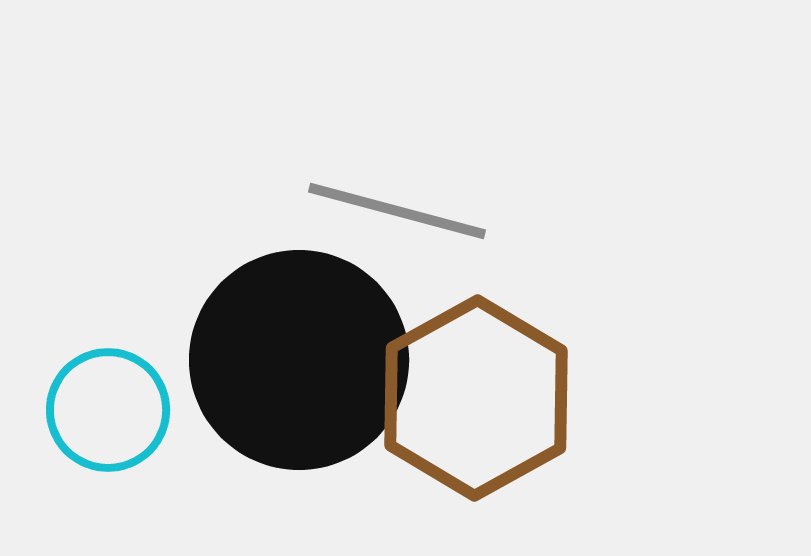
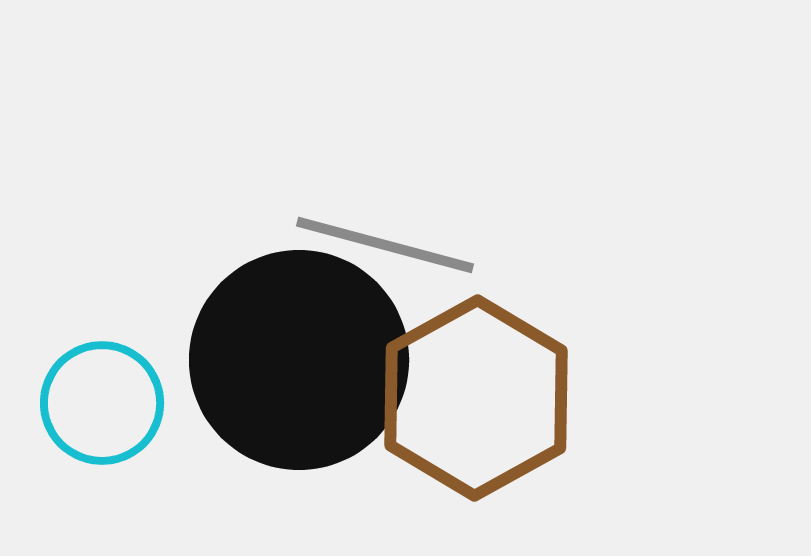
gray line: moved 12 px left, 34 px down
cyan circle: moved 6 px left, 7 px up
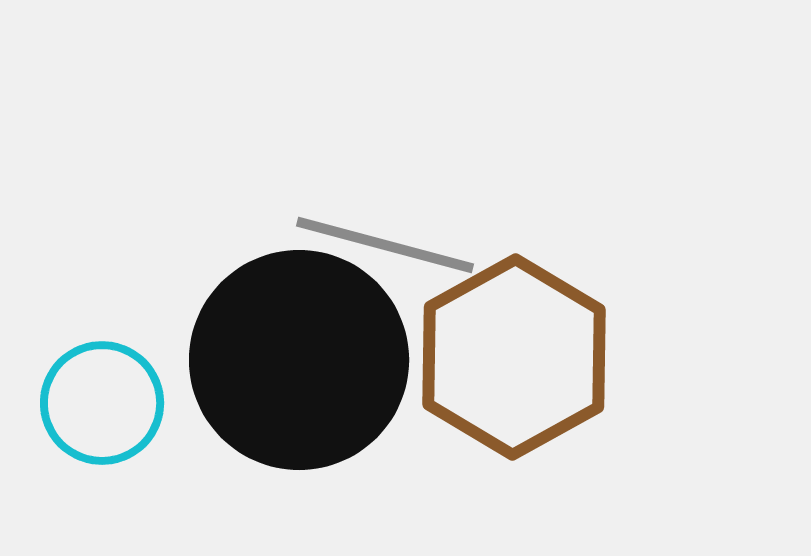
brown hexagon: moved 38 px right, 41 px up
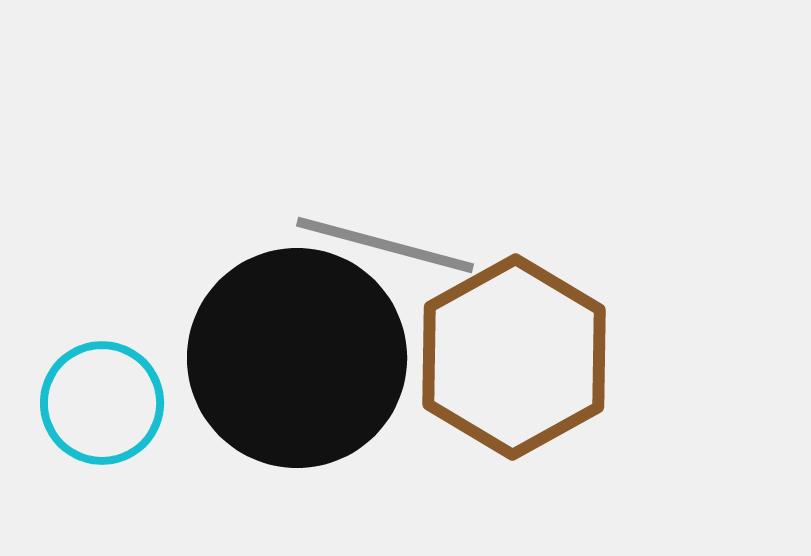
black circle: moved 2 px left, 2 px up
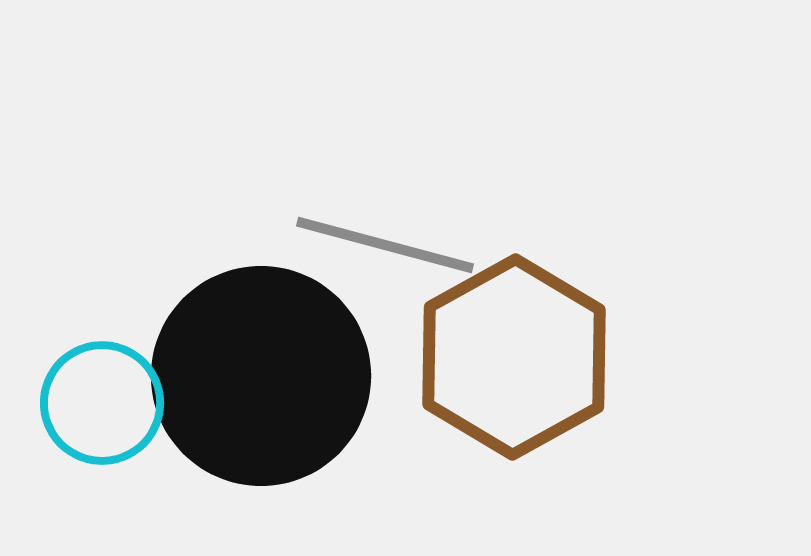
black circle: moved 36 px left, 18 px down
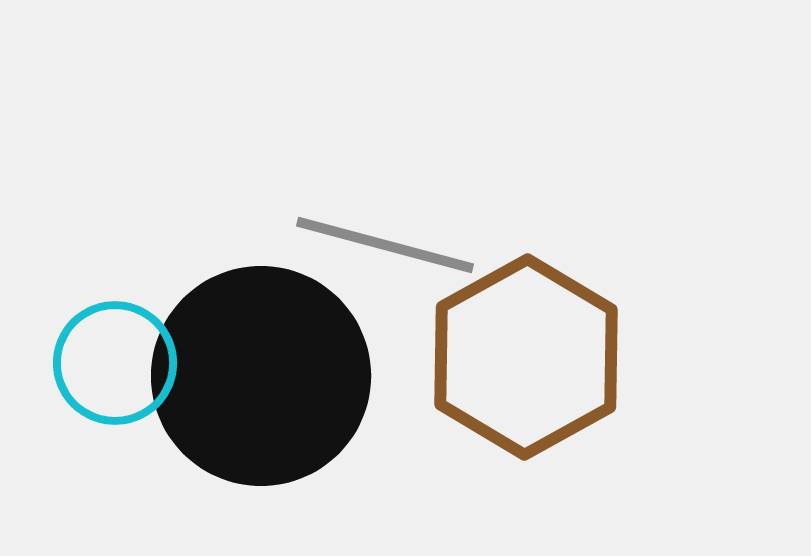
brown hexagon: moved 12 px right
cyan circle: moved 13 px right, 40 px up
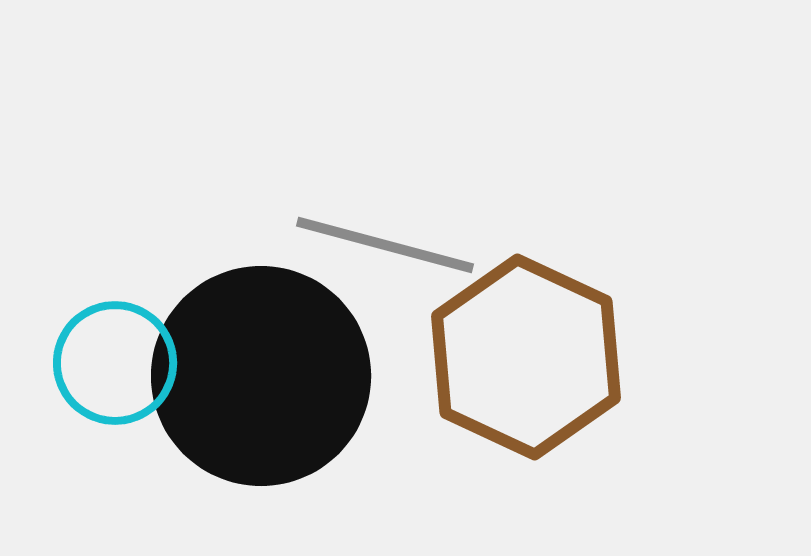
brown hexagon: rotated 6 degrees counterclockwise
